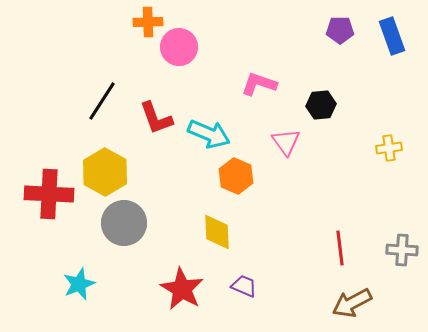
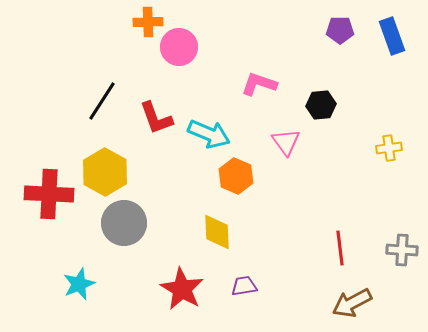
purple trapezoid: rotated 32 degrees counterclockwise
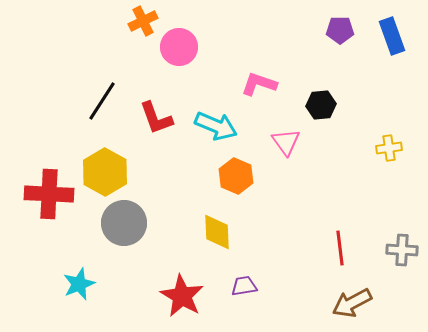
orange cross: moved 5 px left, 1 px up; rotated 24 degrees counterclockwise
cyan arrow: moved 7 px right, 8 px up
red star: moved 7 px down
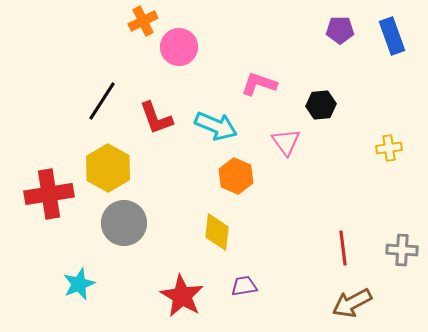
yellow hexagon: moved 3 px right, 4 px up
red cross: rotated 12 degrees counterclockwise
yellow diamond: rotated 9 degrees clockwise
red line: moved 3 px right
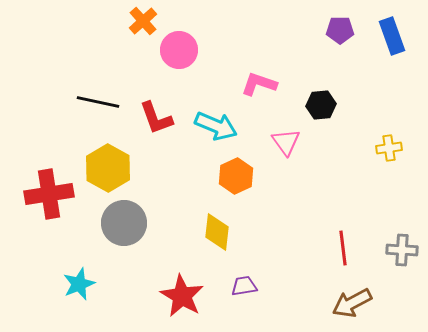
orange cross: rotated 16 degrees counterclockwise
pink circle: moved 3 px down
black line: moved 4 px left, 1 px down; rotated 69 degrees clockwise
orange hexagon: rotated 12 degrees clockwise
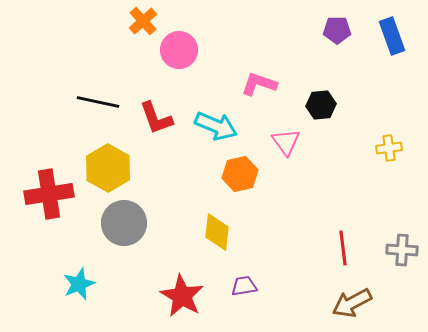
purple pentagon: moved 3 px left
orange hexagon: moved 4 px right, 2 px up; rotated 12 degrees clockwise
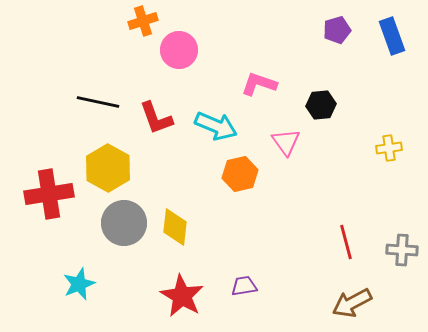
orange cross: rotated 24 degrees clockwise
purple pentagon: rotated 16 degrees counterclockwise
yellow diamond: moved 42 px left, 5 px up
red line: moved 3 px right, 6 px up; rotated 8 degrees counterclockwise
